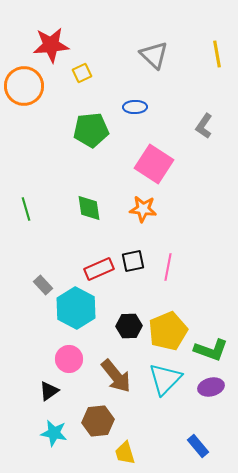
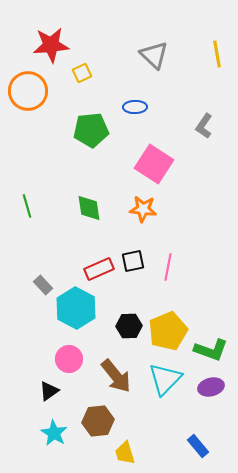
orange circle: moved 4 px right, 5 px down
green line: moved 1 px right, 3 px up
cyan star: rotated 20 degrees clockwise
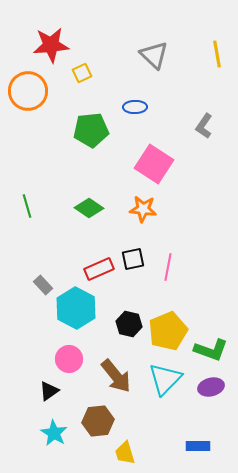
green diamond: rotated 48 degrees counterclockwise
black square: moved 2 px up
black hexagon: moved 2 px up; rotated 15 degrees clockwise
blue rectangle: rotated 50 degrees counterclockwise
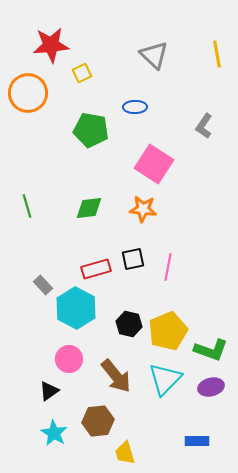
orange circle: moved 2 px down
green pentagon: rotated 16 degrees clockwise
green diamond: rotated 40 degrees counterclockwise
red rectangle: moved 3 px left; rotated 8 degrees clockwise
blue rectangle: moved 1 px left, 5 px up
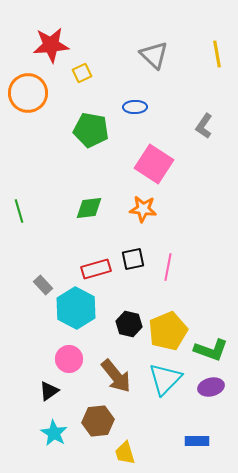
green line: moved 8 px left, 5 px down
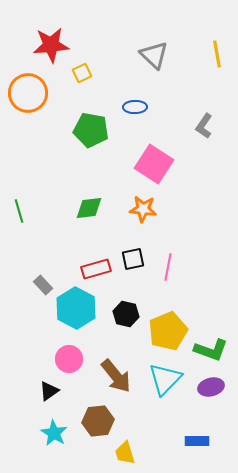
black hexagon: moved 3 px left, 10 px up
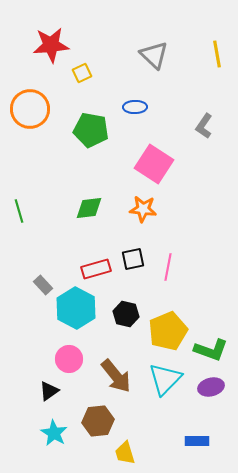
orange circle: moved 2 px right, 16 px down
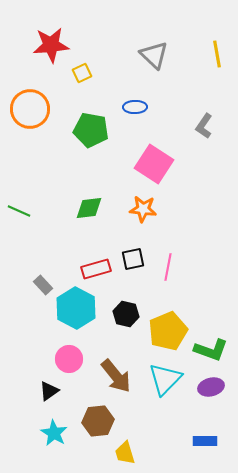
green line: rotated 50 degrees counterclockwise
blue rectangle: moved 8 px right
